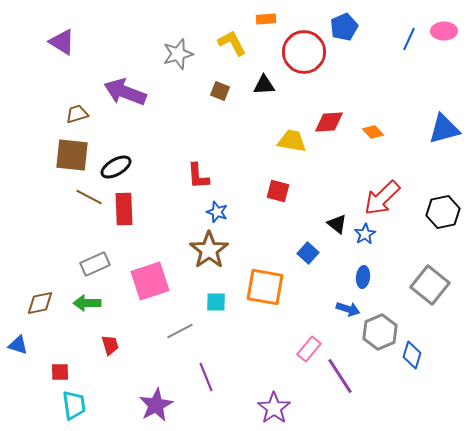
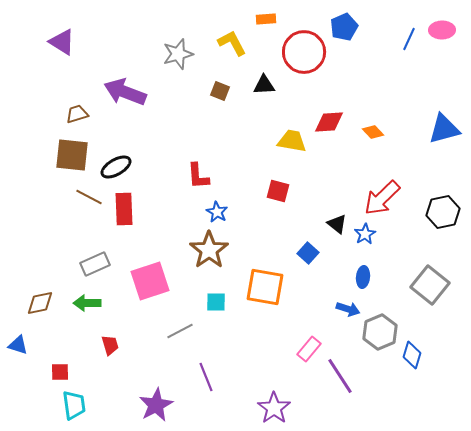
pink ellipse at (444, 31): moved 2 px left, 1 px up
blue star at (217, 212): rotated 10 degrees clockwise
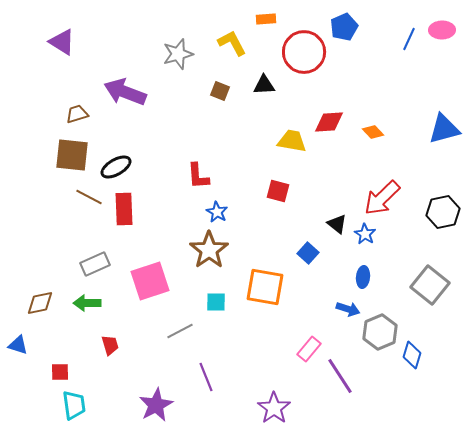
blue star at (365, 234): rotated 10 degrees counterclockwise
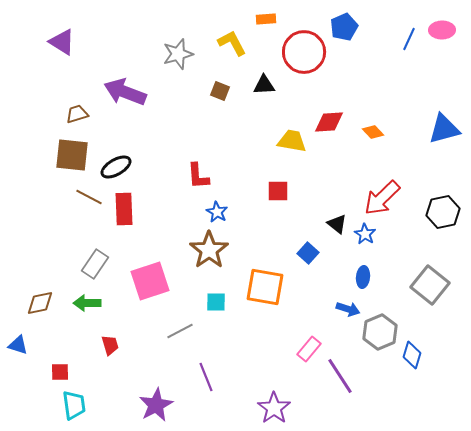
red square at (278, 191): rotated 15 degrees counterclockwise
gray rectangle at (95, 264): rotated 32 degrees counterclockwise
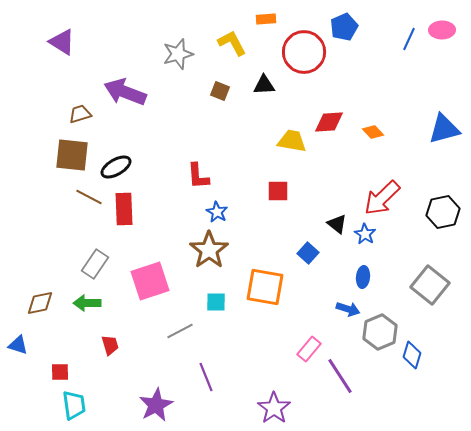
brown trapezoid at (77, 114): moved 3 px right
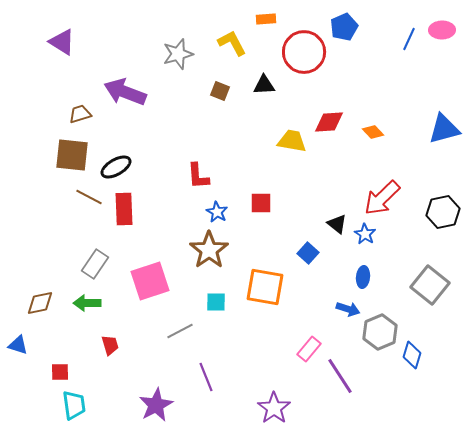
red square at (278, 191): moved 17 px left, 12 px down
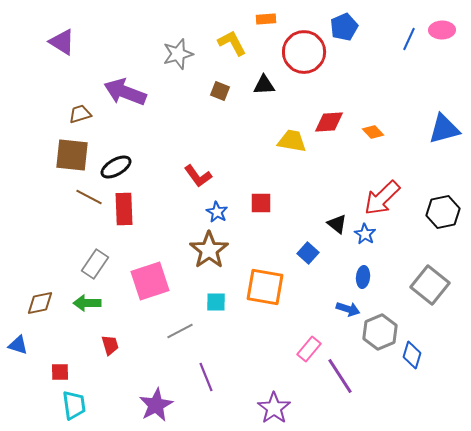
red L-shape at (198, 176): rotated 32 degrees counterclockwise
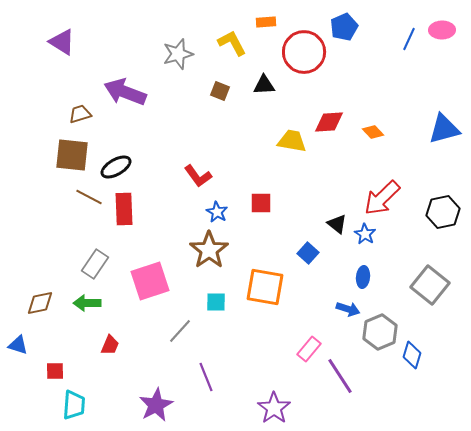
orange rectangle at (266, 19): moved 3 px down
gray line at (180, 331): rotated 20 degrees counterclockwise
red trapezoid at (110, 345): rotated 40 degrees clockwise
red square at (60, 372): moved 5 px left, 1 px up
cyan trapezoid at (74, 405): rotated 12 degrees clockwise
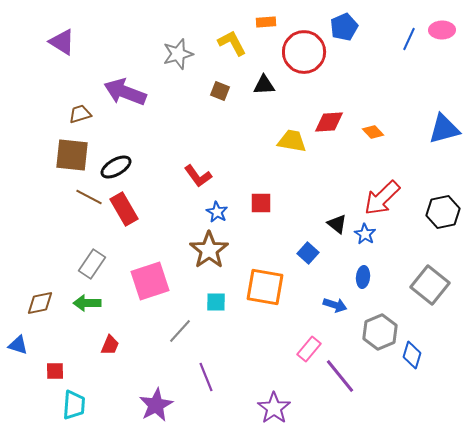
red rectangle at (124, 209): rotated 28 degrees counterclockwise
gray rectangle at (95, 264): moved 3 px left
blue arrow at (348, 309): moved 13 px left, 4 px up
purple line at (340, 376): rotated 6 degrees counterclockwise
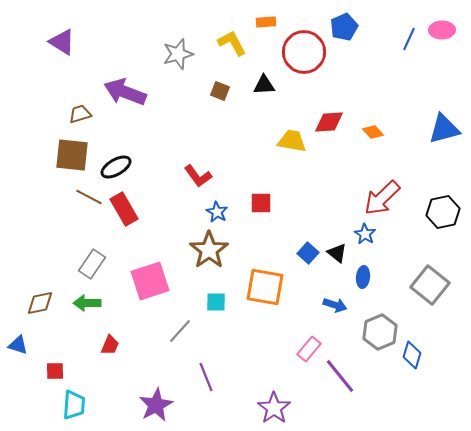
black triangle at (337, 224): moved 29 px down
